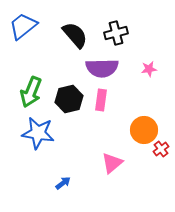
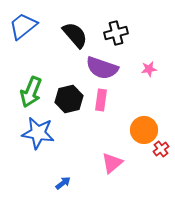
purple semicircle: rotated 20 degrees clockwise
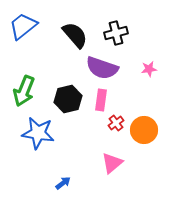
green arrow: moved 7 px left, 1 px up
black hexagon: moved 1 px left
red cross: moved 45 px left, 26 px up
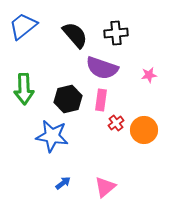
black cross: rotated 10 degrees clockwise
pink star: moved 6 px down
green arrow: moved 2 px up; rotated 24 degrees counterclockwise
blue star: moved 14 px right, 3 px down
pink triangle: moved 7 px left, 24 px down
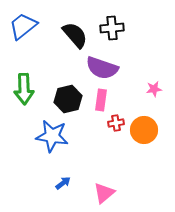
black cross: moved 4 px left, 5 px up
pink star: moved 5 px right, 14 px down
red cross: rotated 28 degrees clockwise
pink triangle: moved 1 px left, 6 px down
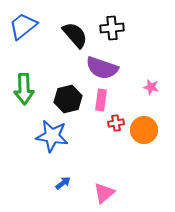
pink star: moved 3 px left, 2 px up; rotated 21 degrees clockwise
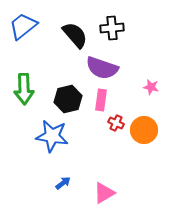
red cross: rotated 35 degrees clockwise
pink triangle: rotated 10 degrees clockwise
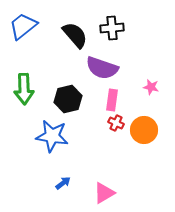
pink rectangle: moved 11 px right
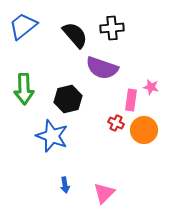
pink rectangle: moved 19 px right
blue star: rotated 12 degrees clockwise
blue arrow: moved 2 px right, 2 px down; rotated 119 degrees clockwise
pink triangle: rotated 15 degrees counterclockwise
